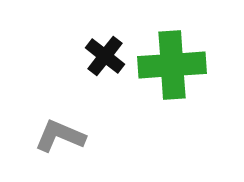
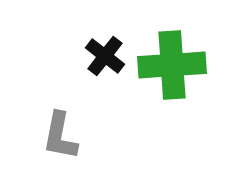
gray L-shape: rotated 102 degrees counterclockwise
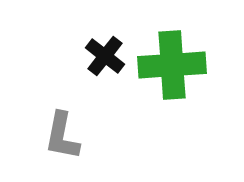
gray L-shape: moved 2 px right
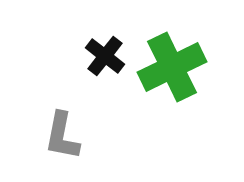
green cross: moved 2 px down; rotated 22 degrees counterclockwise
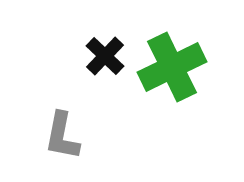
black cross: rotated 6 degrees clockwise
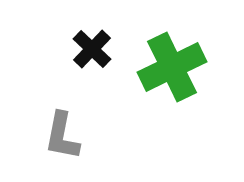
black cross: moved 13 px left, 7 px up
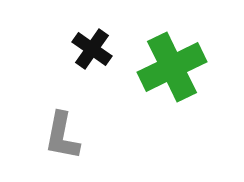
black cross: rotated 9 degrees counterclockwise
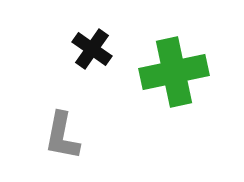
green cross: moved 2 px right, 5 px down; rotated 14 degrees clockwise
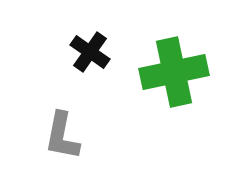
black cross: moved 2 px left, 3 px down
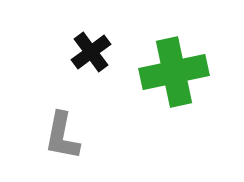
black cross: moved 1 px right; rotated 18 degrees clockwise
